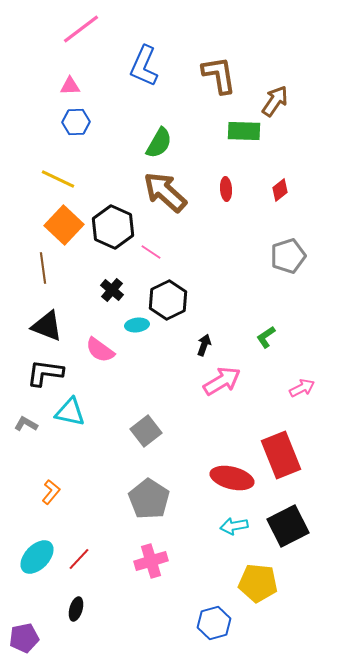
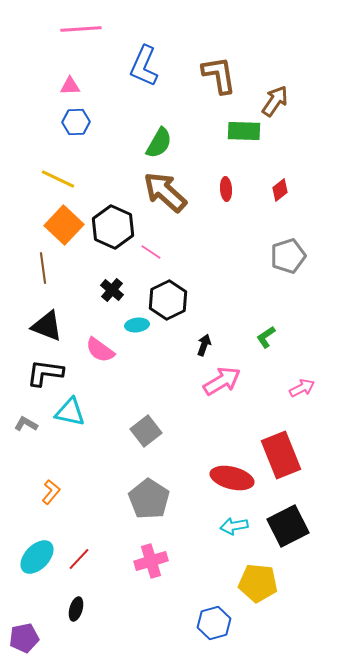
pink line at (81, 29): rotated 33 degrees clockwise
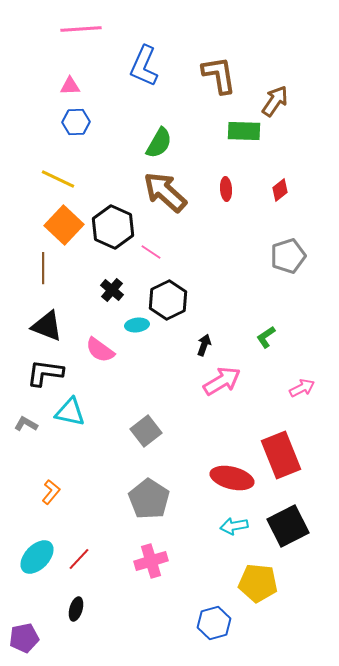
brown line at (43, 268): rotated 8 degrees clockwise
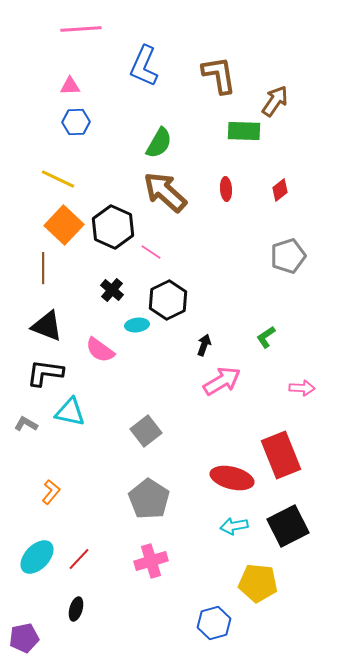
pink arrow at (302, 388): rotated 30 degrees clockwise
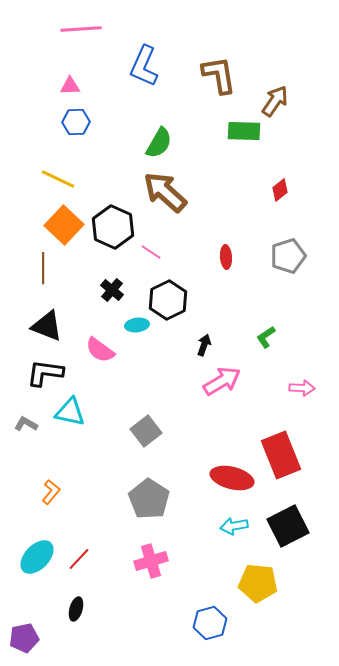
red ellipse at (226, 189): moved 68 px down
blue hexagon at (214, 623): moved 4 px left
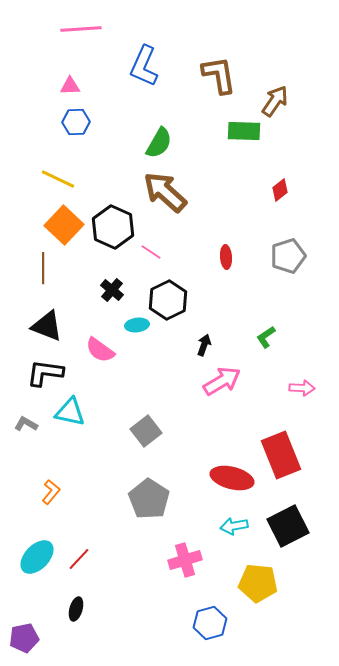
pink cross at (151, 561): moved 34 px right, 1 px up
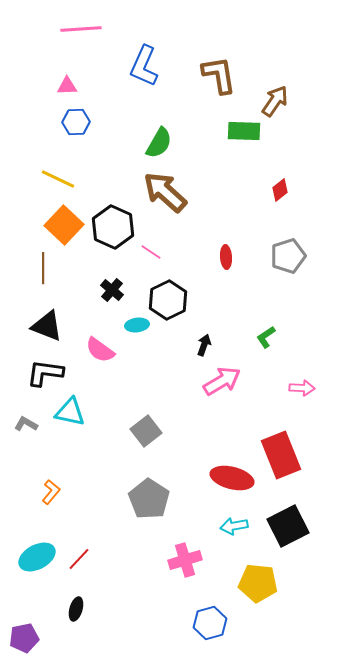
pink triangle at (70, 86): moved 3 px left
cyan ellipse at (37, 557): rotated 18 degrees clockwise
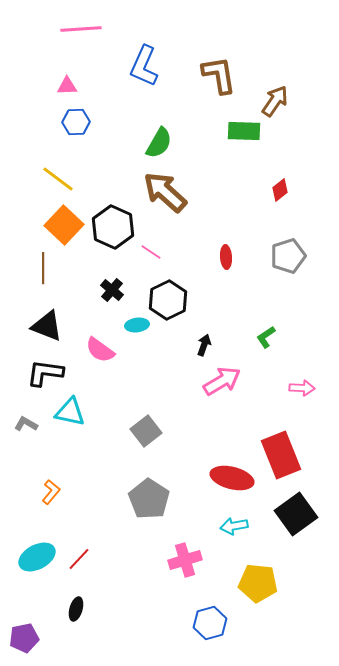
yellow line at (58, 179): rotated 12 degrees clockwise
black square at (288, 526): moved 8 px right, 12 px up; rotated 9 degrees counterclockwise
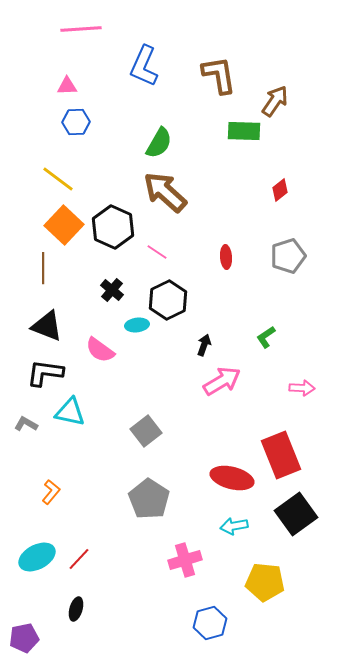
pink line at (151, 252): moved 6 px right
yellow pentagon at (258, 583): moved 7 px right, 1 px up
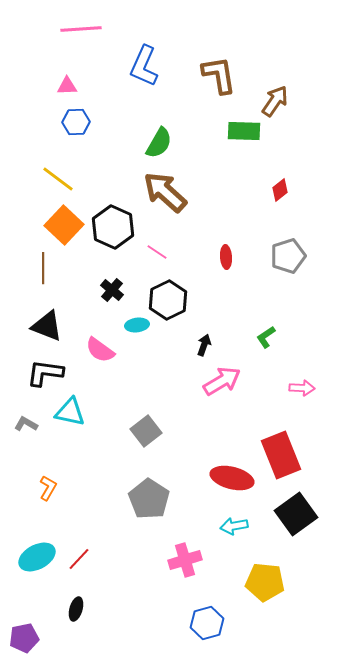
orange L-shape at (51, 492): moved 3 px left, 4 px up; rotated 10 degrees counterclockwise
blue hexagon at (210, 623): moved 3 px left
